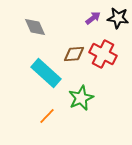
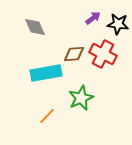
black star: moved 6 px down
cyan rectangle: rotated 52 degrees counterclockwise
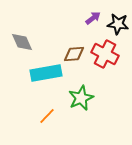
gray diamond: moved 13 px left, 15 px down
red cross: moved 2 px right
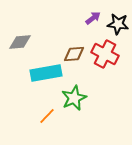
gray diamond: moved 2 px left; rotated 70 degrees counterclockwise
green star: moved 7 px left
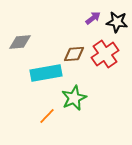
black star: moved 1 px left, 2 px up
red cross: rotated 28 degrees clockwise
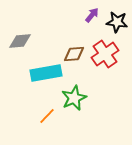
purple arrow: moved 1 px left, 3 px up; rotated 14 degrees counterclockwise
gray diamond: moved 1 px up
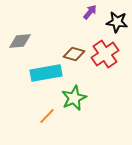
purple arrow: moved 2 px left, 3 px up
brown diamond: rotated 20 degrees clockwise
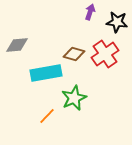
purple arrow: rotated 21 degrees counterclockwise
gray diamond: moved 3 px left, 4 px down
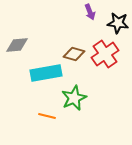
purple arrow: rotated 140 degrees clockwise
black star: moved 1 px right, 1 px down
orange line: rotated 60 degrees clockwise
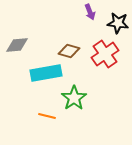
brown diamond: moved 5 px left, 3 px up
green star: rotated 10 degrees counterclockwise
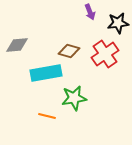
black star: rotated 15 degrees counterclockwise
green star: rotated 25 degrees clockwise
